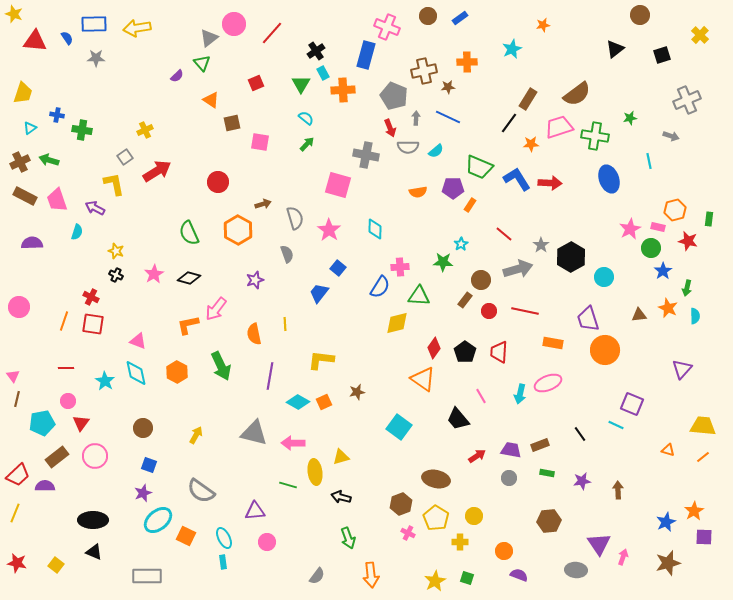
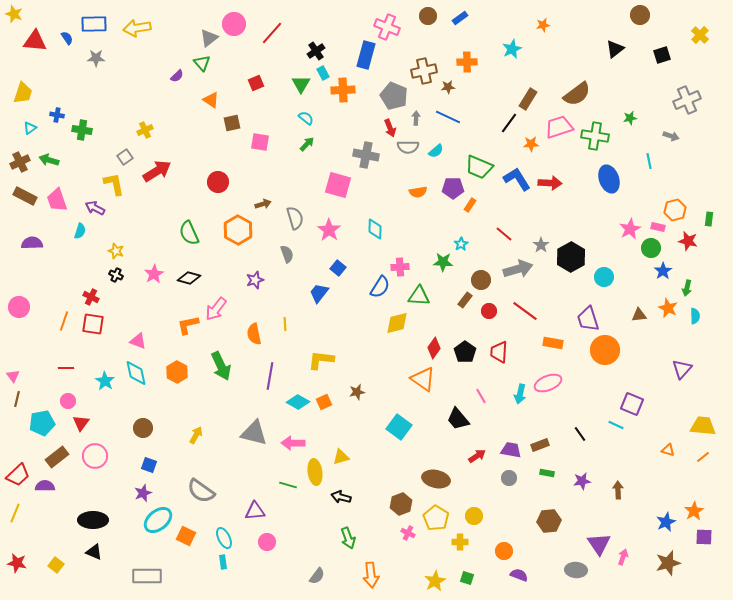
cyan semicircle at (77, 232): moved 3 px right, 1 px up
red line at (525, 311): rotated 24 degrees clockwise
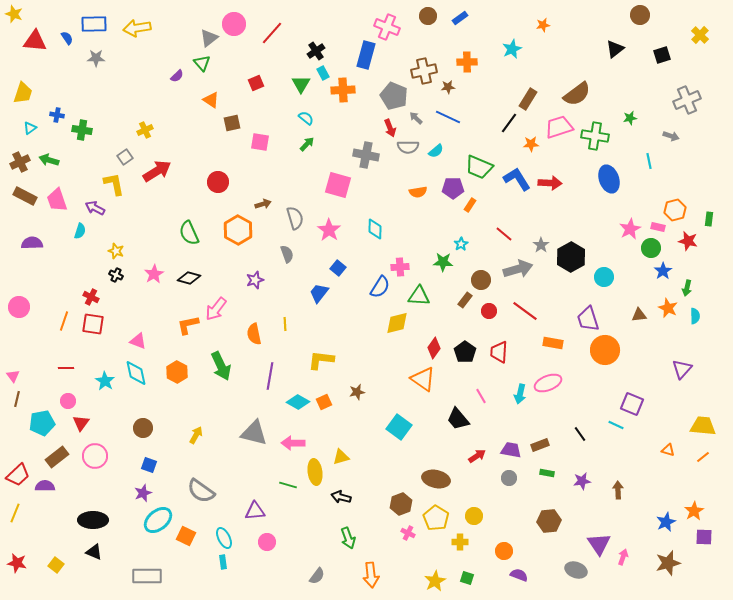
gray arrow at (416, 118): rotated 48 degrees counterclockwise
gray ellipse at (576, 570): rotated 15 degrees clockwise
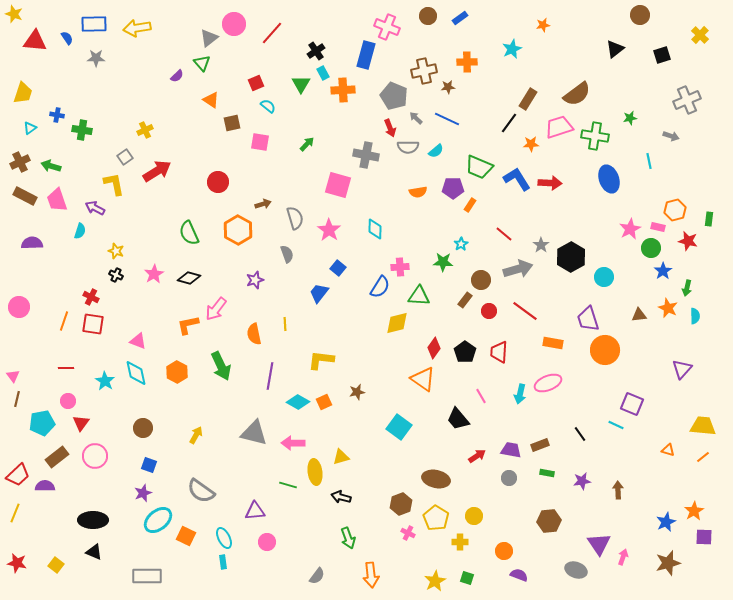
blue line at (448, 117): moved 1 px left, 2 px down
cyan semicircle at (306, 118): moved 38 px left, 12 px up
green arrow at (49, 160): moved 2 px right, 6 px down
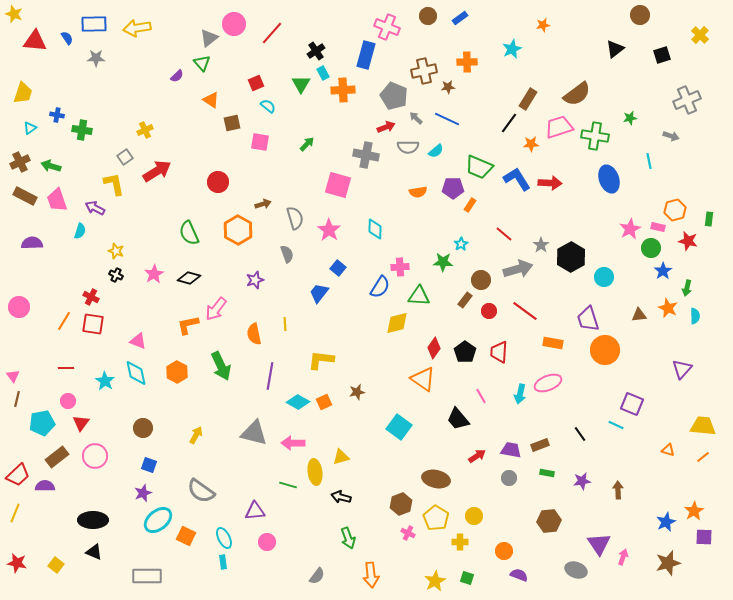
red arrow at (390, 128): moved 4 px left, 1 px up; rotated 90 degrees counterclockwise
orange line at (64, 321): rotated 12 degrees clockwise
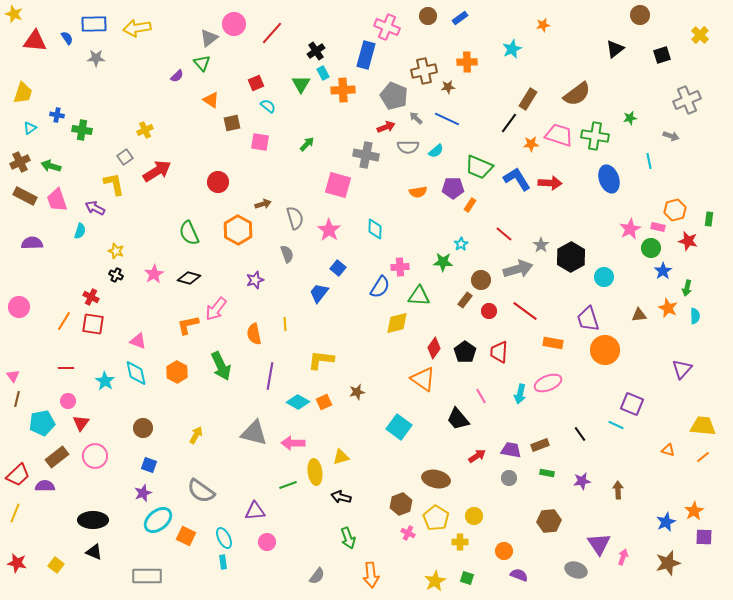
pink trapezoid at (559, 127): moved 8 px down; rotated 36 degrees clockwise
green line at (288, 485): rotated 36 degrees counterclockwise
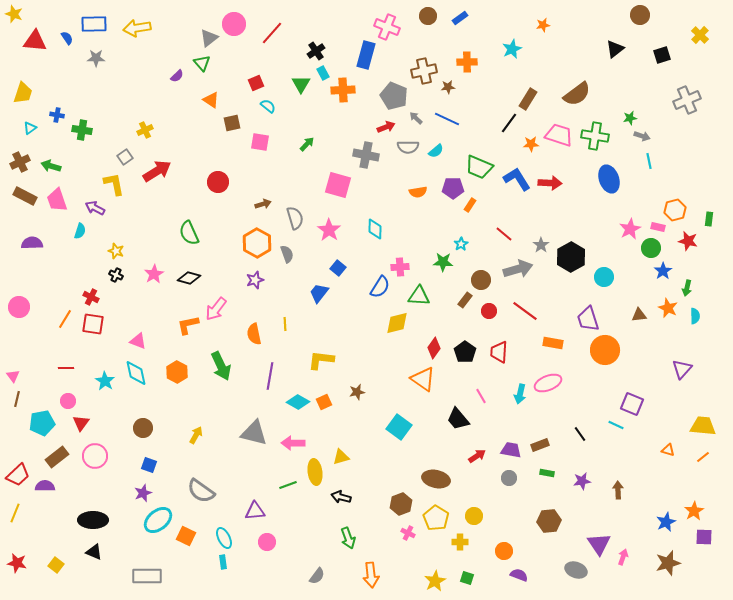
gray arrow at (671, 136): moved 29 px left
orange hexagon at (238, 230): moved 19 px right, 13 px down
orange line at (64, 321): moved 1 px right, 2 px up
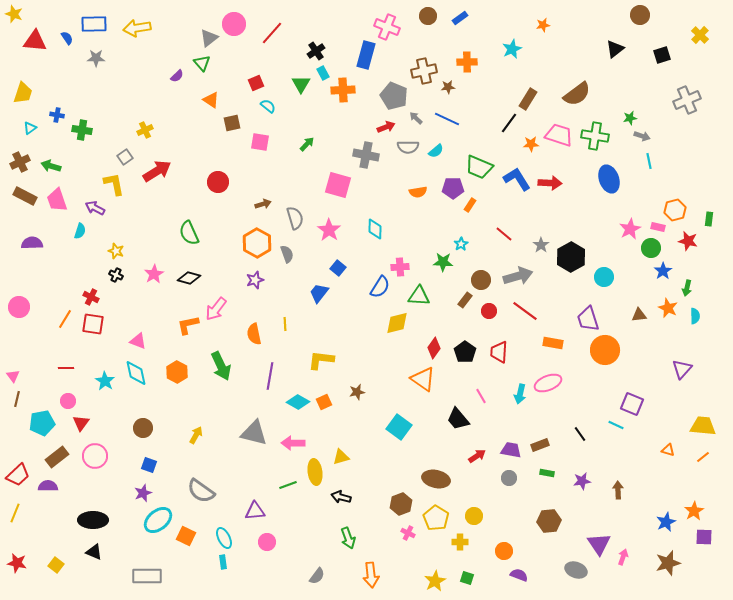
gray arrow at (518, 269): moved 7 px down
purple semicircle at (45, 486): moved 3 px right
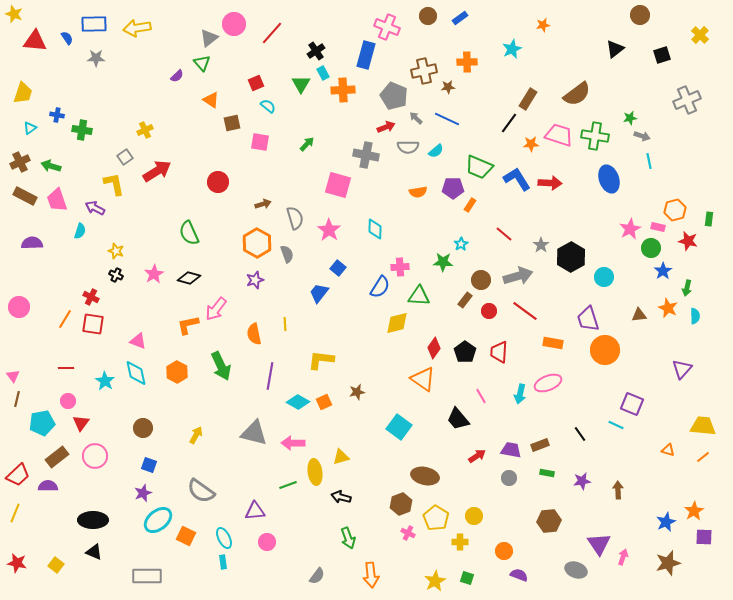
brown ellipse at (436, 479): moved 11 px left, 3 px up
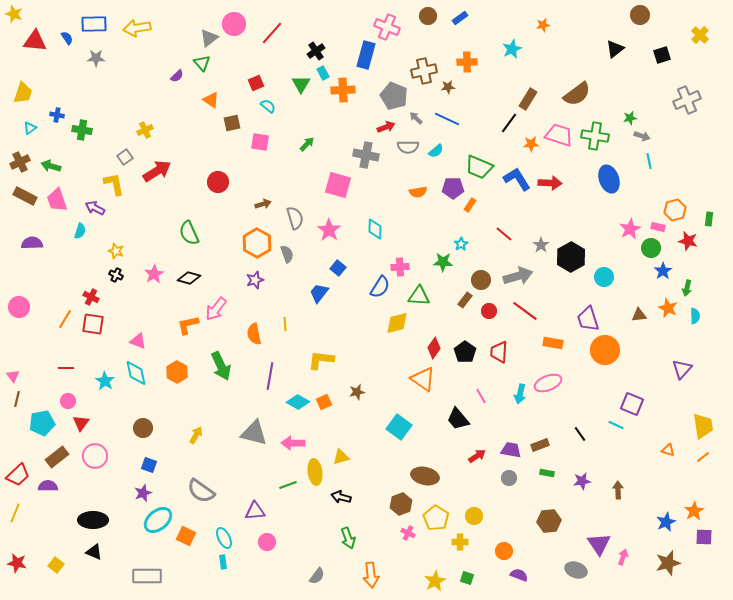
yellow trapezoid at (703, 426): rotated 76 degrees clockwise
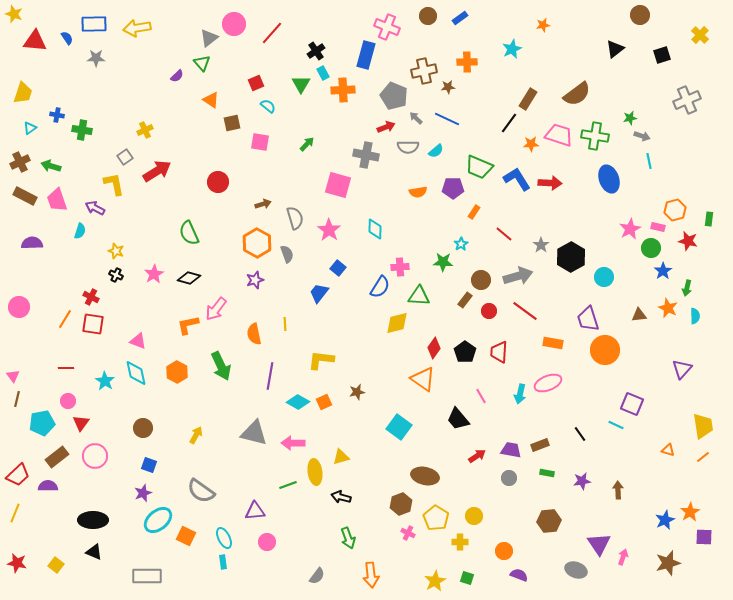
orange rectangle at (470, 205): moved 4 px right, 7 px down
orange star at (694, 511): moved 4 px left, 1 px down
blue star at (666, 522): moved 1 px left, 2 px up
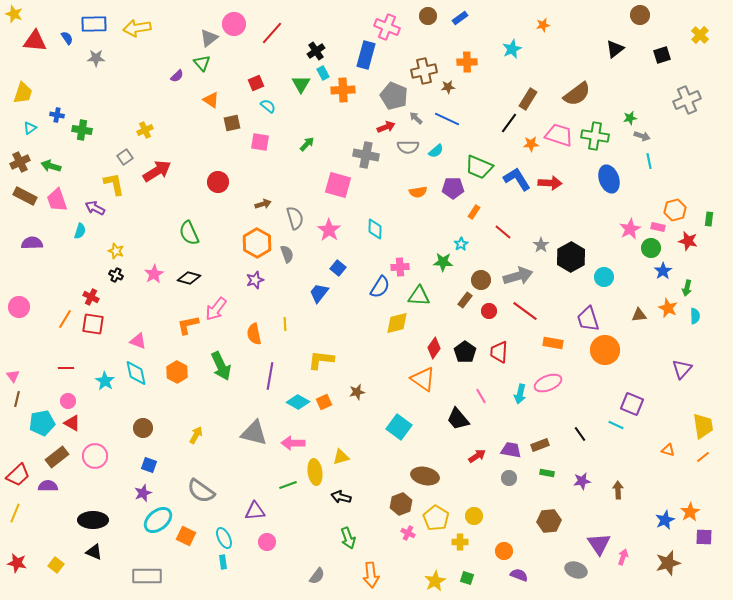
red line at (504, 234): moved 1 px left, 2 px up
red triangle at (81, 423): moved 9 px left; rotated 36 degrees counterclockwise
